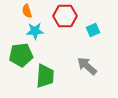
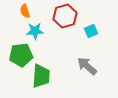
orange semicircle: moved 2 px left
red hexagon: rotated 15 degrees counterclockwise
cyan square: moved 2 px left, 1 px down
green trapezoid: moved 4 px left
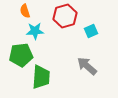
green trapezoid: moved 1 px down
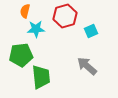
orange semicircle: rotated 32 degrees clockwise
cyan star: moved 1 px right, 2 px up
green trapezoid: rotated 10 degrees counterclockwise
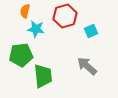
cyan star: rotated 12 degrees clockwise
green trapezoid: moved 2 px right, 1 px up
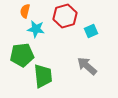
green pentagon: moved 1 px right
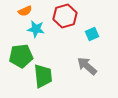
orange semicircle: rotated 128 degrees counterclockwise
cyan square: moved 1 px right, 3 px down
green pentagon: moved 1 px left, 1 px down
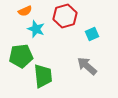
cyan star: rotated 12 degrees clockwise
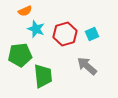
red hexagon: moved 18 px down
green pentagon: moved 1 px left, 1 px up
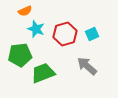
green trapezoid: moved 3 px up; rotated 105 degrees counterclockwise
